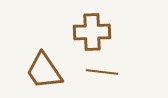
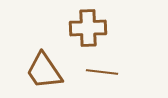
brown cross: moved 4 px left, 4 px up
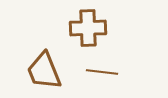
brown trapezoid: rotated 12 degrees clockwise
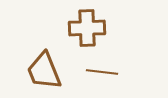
brown cross: moved 1 px left
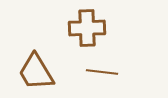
brown trapezoid: moved 8 px left, 1 px down; rotated 9 degrees counterclockwise
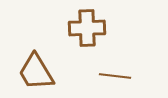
brown line: moved 13 px right, 4 px down
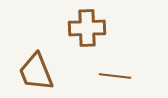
brown trapezoid: rotated 9 degrees clockwise
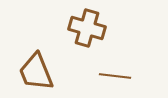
brown cross: rotated 18 degrees clockwise
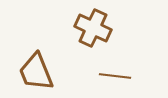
brown cross: moved 6 px right; rotated 9 degrees clockwise
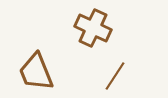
brown line: rotated 64 degrees counterclockwise
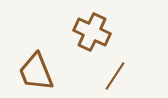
brown cross: moved 1 px left, 4 px down
